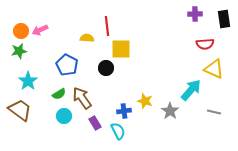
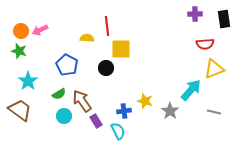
green star: rotated 28 degrees clockwise
yellow triangle: rotated 45 degrees counterclockwise
brown arrow: moved 3 px down
purple rectangle: moved 1 px right, 2 px up
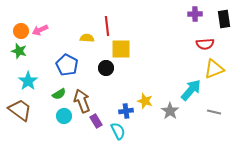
brown arrow: rotated 15 degrees clockwise
blue cross: moved 2 px right
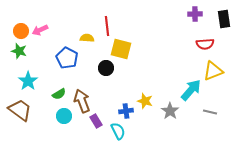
yellow square: rotated 15 degrees clockwise
blue pentagon: moved 7 px up
yellow triangle: moved 1 px left, 2 px down
gray line: moved 4 px left
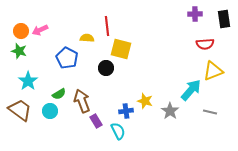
cyan circle: moved 14 px left, 5 px up
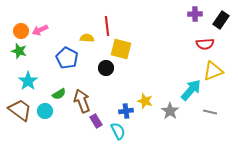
black rectangle: moved 3 px left, 1 px down; rotated 42 degrees clockwise
cyan circle: moved 5 px left
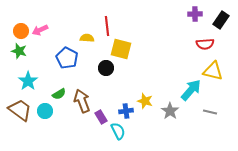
yellow triangle: rotated 35 degrees clockwise
purple rectangle: moved 5 px right, 4 px up
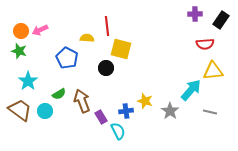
yellow triangle: rotated 20 degrees counterclockwise
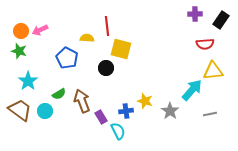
cyan arrow: moved 1 px right
gray line: moved 2 px down; rotated 24 degrees counterclockwise
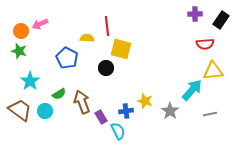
pink arrow: moved 6 px up
cyan star: moved 2 px right
brown arrow: moved 1 px down
